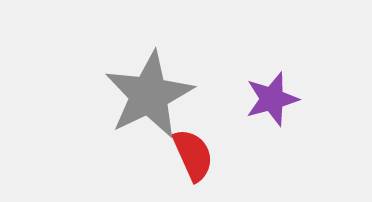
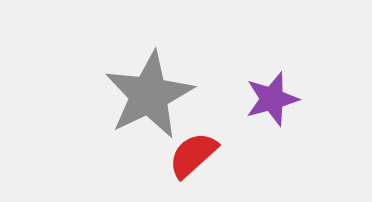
red semicircle: rotated 108 degrees counterclockwise
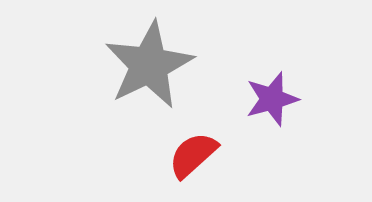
gray star: moved 30 px up
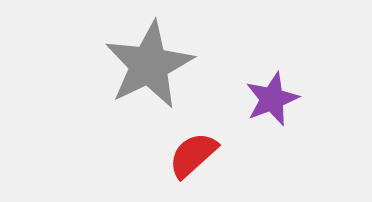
purple star: rotated 6 degrees counterclockwise
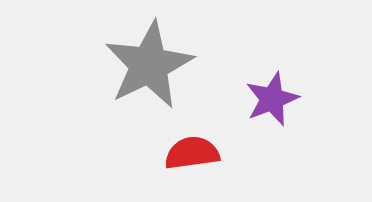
red semicircle: moved 1 px left, 2 px up; rotated 34 degrees clockwise
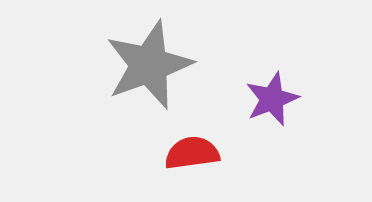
gray star: rotated 6 degrees clockwise
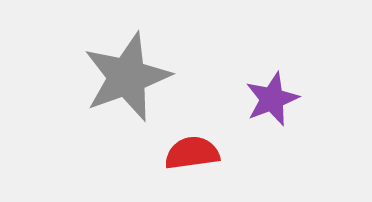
gray star: moved 22 px left, 12 px down
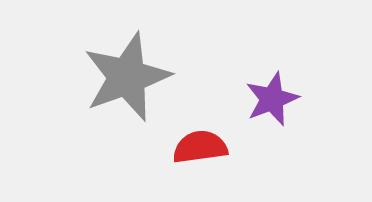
red semicircle: moved 8 px right, 6 px up
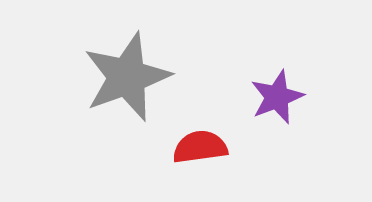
purple star: moved 5 px right, 2 px up
